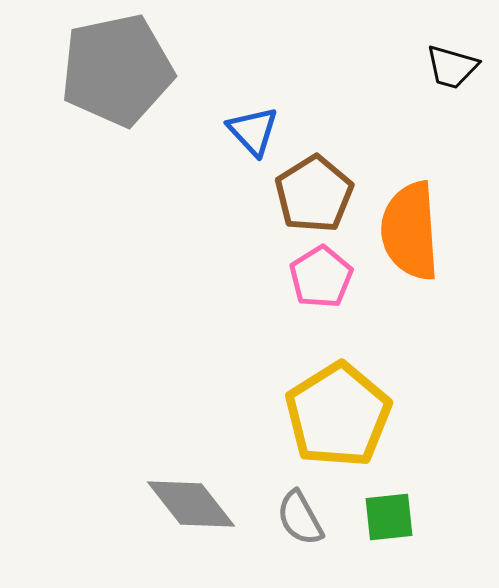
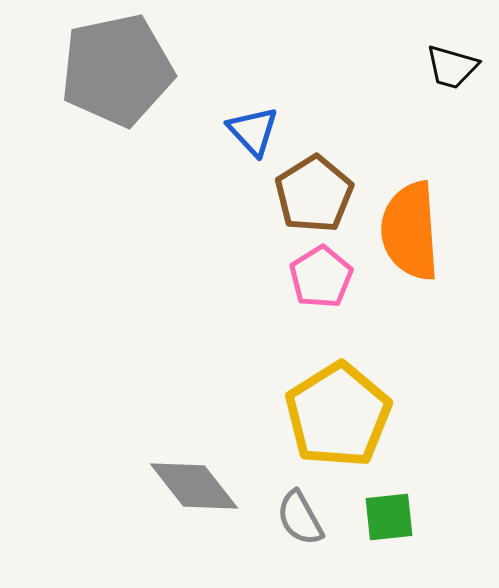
gray diamond: moved 3 px right, 18 px up
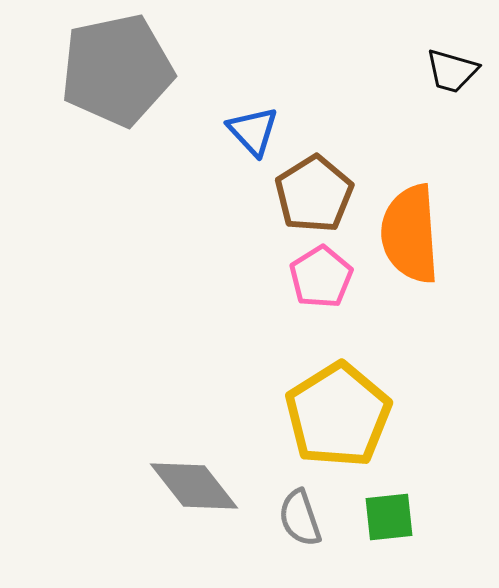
black trapezoid: moved 4 px down
orange semicircle: moved 3 px down
gray semicircle: rotated 10 degrees clockwise
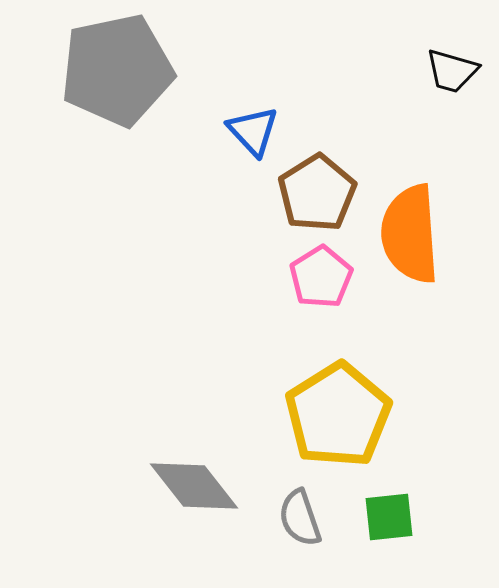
brown pentagon: moved 3 px right, 1 px up
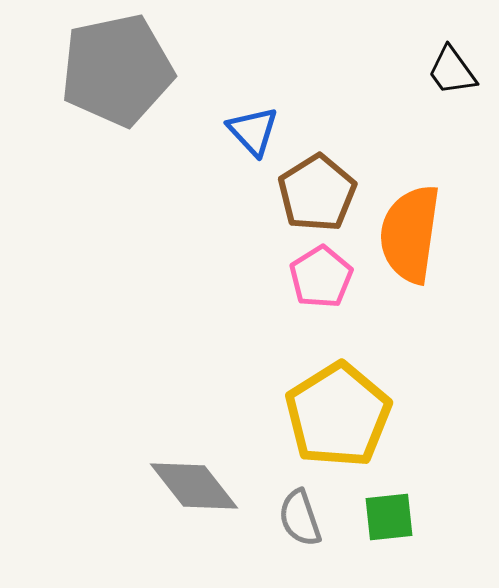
black trapezoid: rotated 38 degrees clockwise
orange semicircle: rotated 12 degrees clockwise
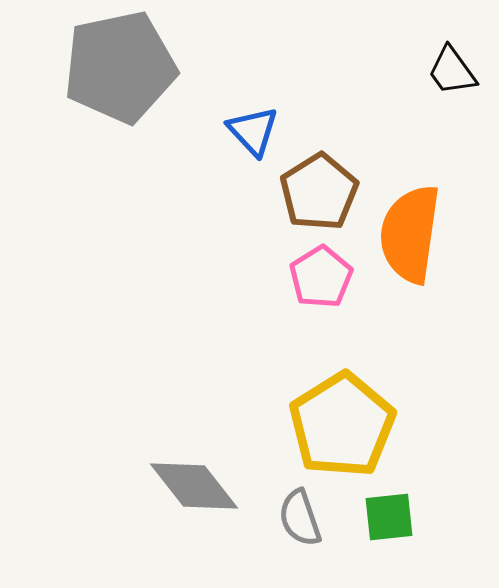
gray pentagon: moved 3 px right, 3 px up
brown pentagon: moved 2 px right, 1 px up
yellow pentagon: moved 4 px right, 10 px down
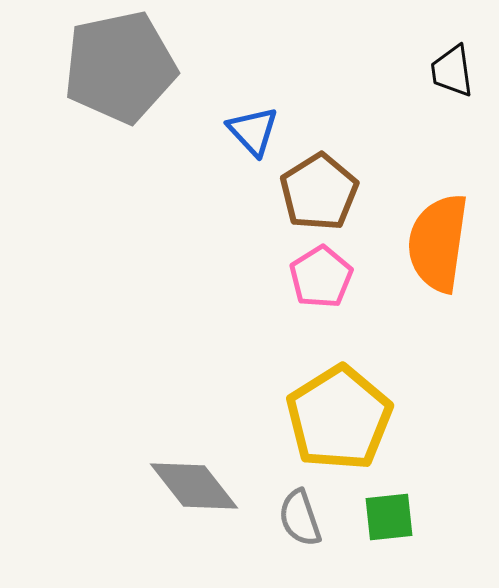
black trapezoid: rotated 28 degrees clockwise
orange semicircle: moved 28 px right, 9 px down
yellow pentagon: moved 3 px left, 7 px up
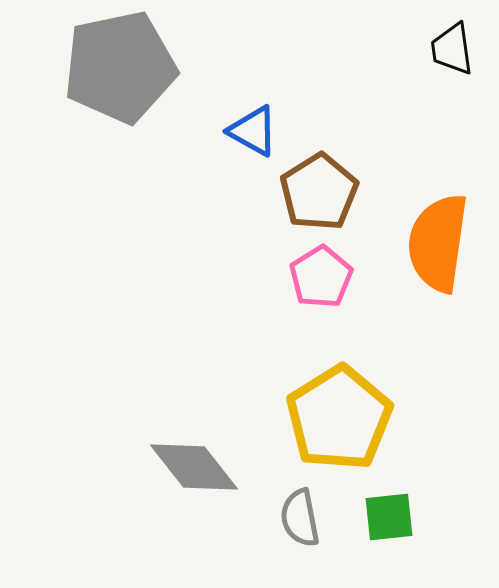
black trapezoid: moved 22 px up
blue triangle: rotated 18 degrees counterclockwise
gray diamond: moved 19 px up
gray semicircle: rotated 8 degrees clockwise
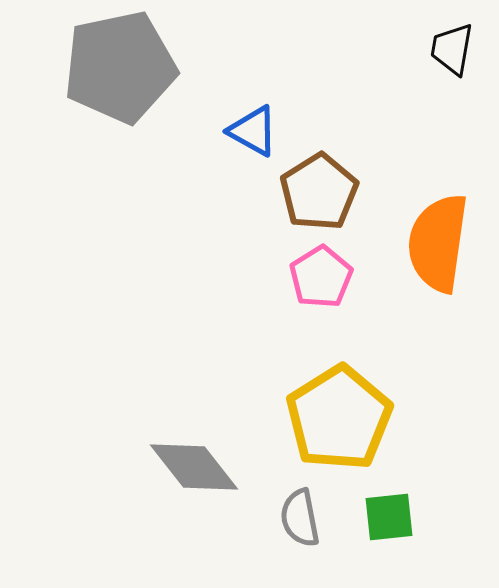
black trapezoid: rotated 18 degrees clockwise
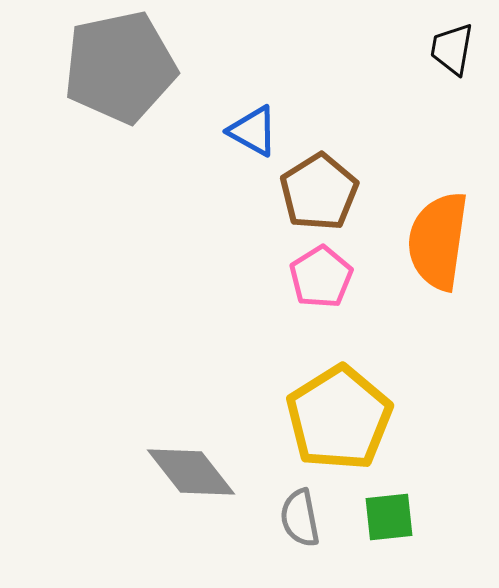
orange semicircle: moved 2 px up
gray diamond: moved 3 px left, 5 px down
